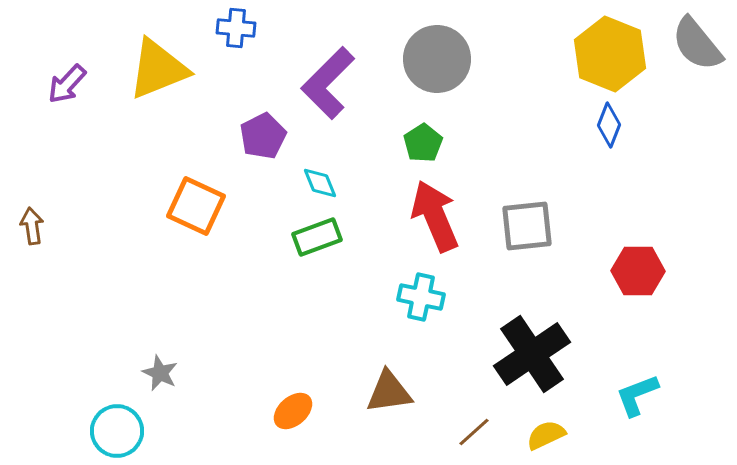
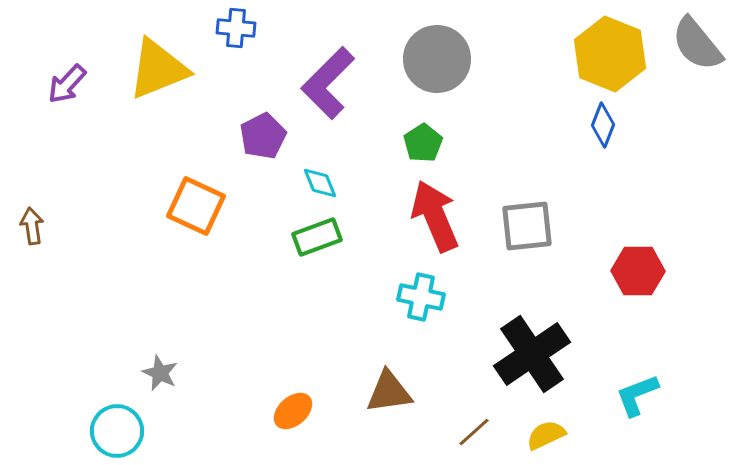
blue diamond: moved 6 px left
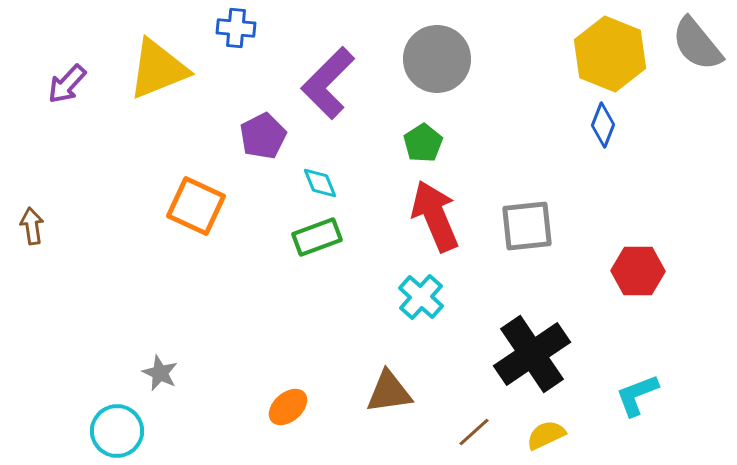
cyan cross: rotated 30 degrees clockwise
orange ellipse: moved 5 px left, 4 px up
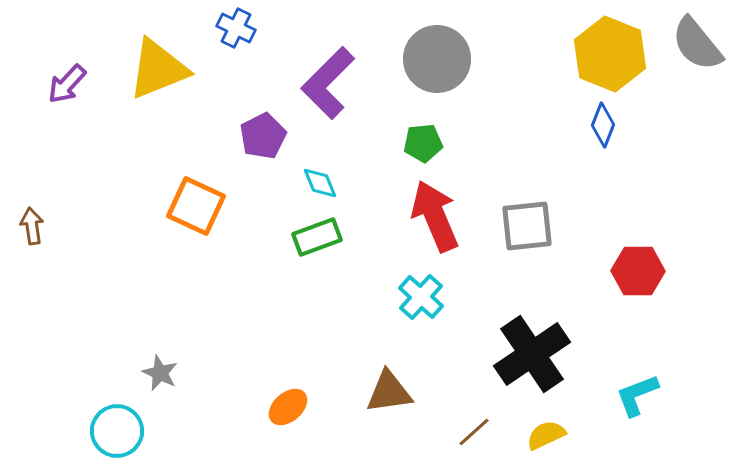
blue cross: rotated 21 degrees clockwise
green pentagon: rotated 27 degrees clockwise
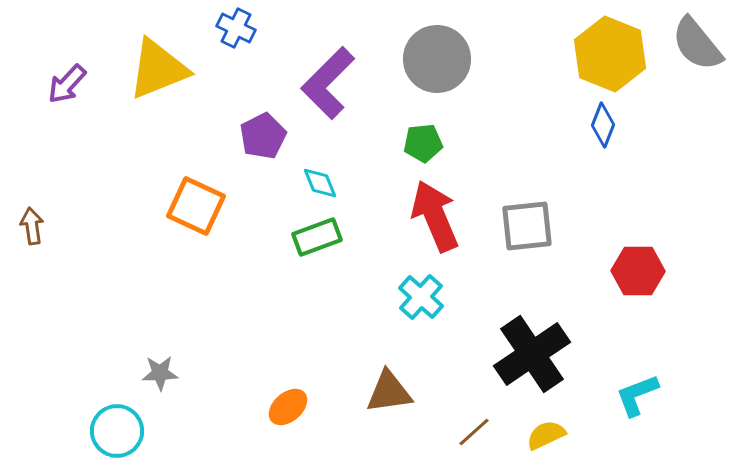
gray star: rotated 27 degrees counterclockwise
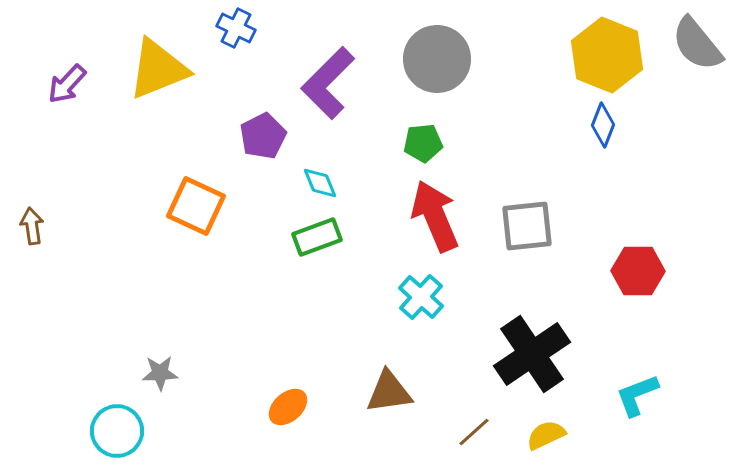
yellow hexagon: moved 3 px left, 1 px down
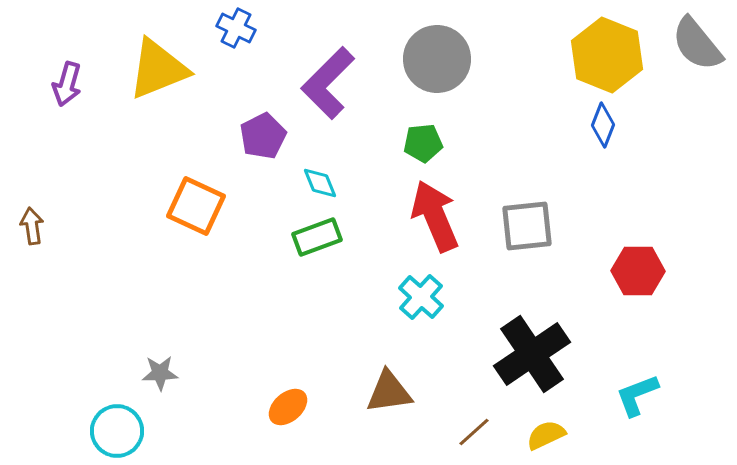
purple arrow: rotated 27 degrees counterclockwise
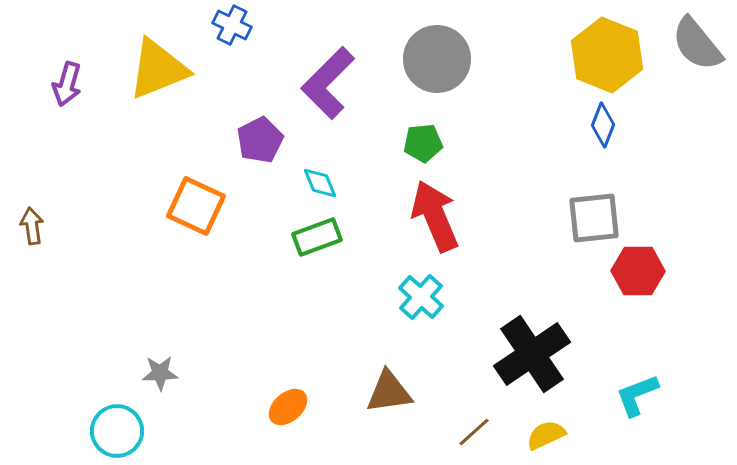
blue cross: moved 4 px left, 3 px up
purple pentagon: moved 3 px left, 4 px down
gray square: moved 67 px right, 8 px up
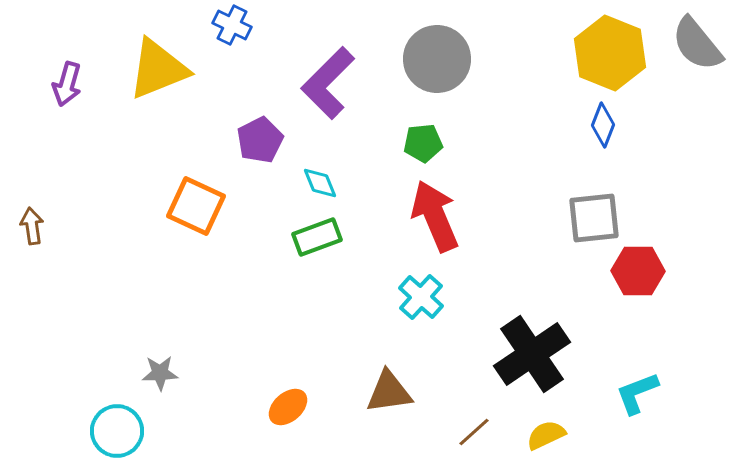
yellow hexagon: moved 3 px right, 2 px up
cyan L-shape: moved 2 px up
